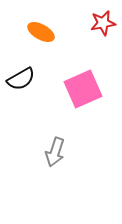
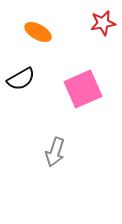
orange ellipse: moved 3 px left
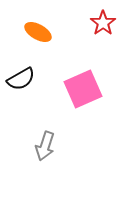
red star: rotated 25 degrees counterclockwise
gray arrow: moved 10 px left, 6 px up
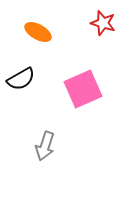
red star: rotated 20 degrees counterclockwise
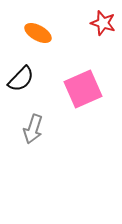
orange ellipse: moved 1 px down
black semicircle: rotated 16 degrees counterclockwise
gray arrow: moved 12 px left, 17 px up
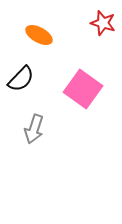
orange ellipse: moved 1 px right, 2 px down
pink square: rotated 30 degrees counterclockwise
gray arrow: moved 1 px right
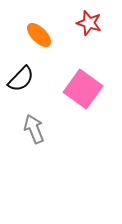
red star: moved 14 px left
orange ellipse: rotated 16 degrees clockwise
gray arrow: rotated 140 degrees clockwise
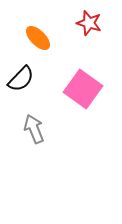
orange ellipse: moved 1 px left, 3 px down
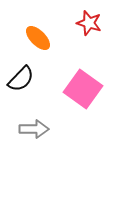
gray arrow: rotated 112 degrees clockwise
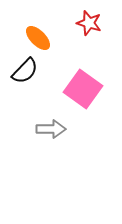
black semicircle: moved 4 px right, 8 px up
gray arrow: moved 17 px right
